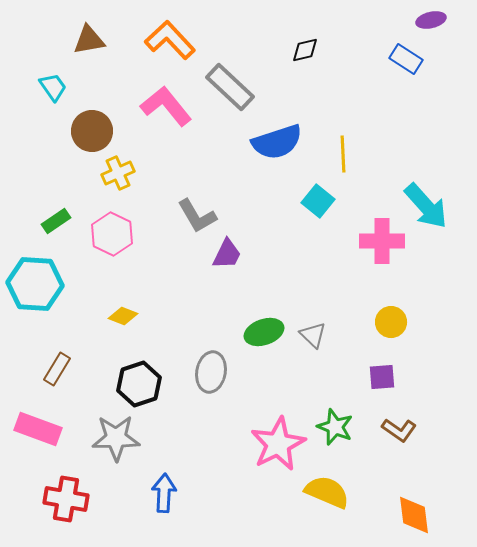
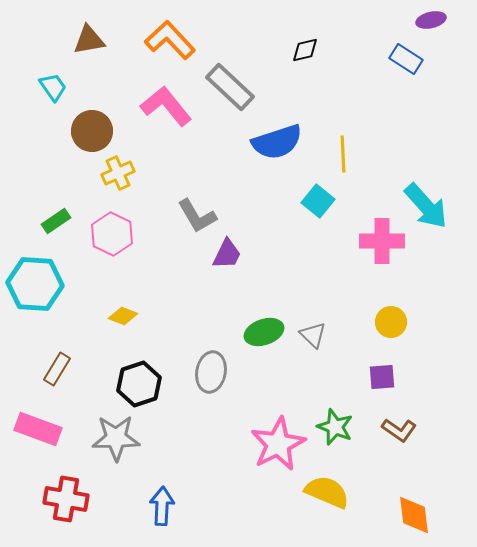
blue arrow: moved 2 px left, 13 px down
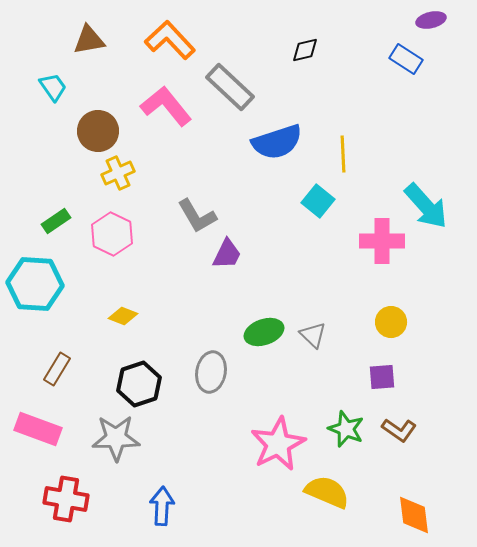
brown circle: moved 6 px right
green star: moved 11 px right, 2 px down
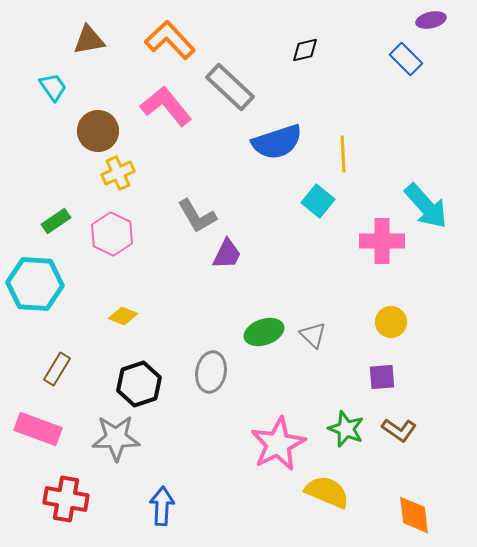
blue rectangle: rotated 12 degrees clockwise
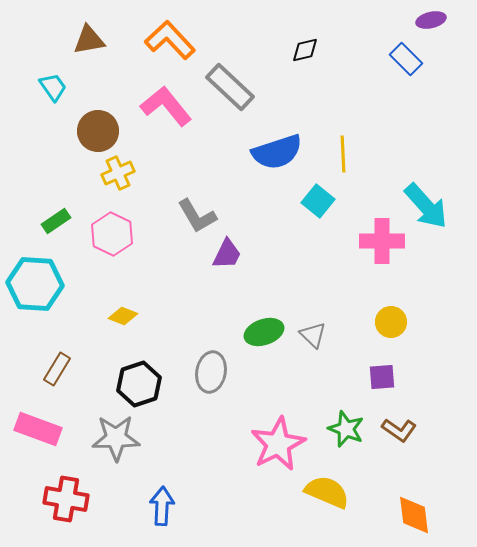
blue semicircle: moved 10 px down
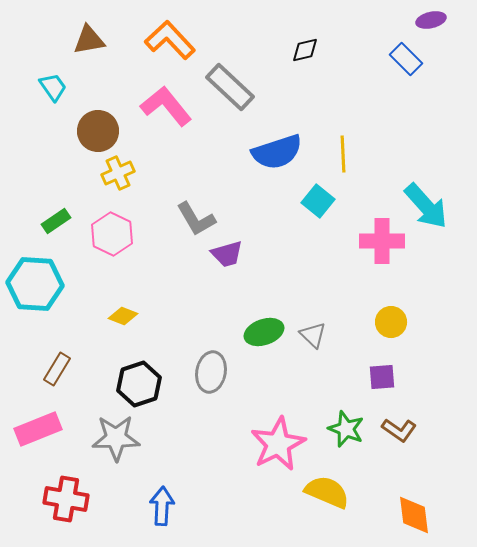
gray L-shape: moved 1 px left, 3 px down
purple trapezoid: rotated 48 degrees clockwise
pink rectangle: rotated 42 degrees counterclockwise
